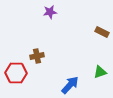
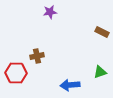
blue arrow: rotated 138 degrees counterclockwise
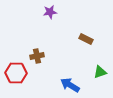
brown rectangle: moved 16 px left, 7 px down
blue arrow: rotated 36 degrees clockwise
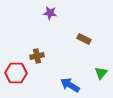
purple star: moved 1 px down; rotated 16 degrees clockwise
brown rectangle: moved 2 px left
green triangle: moved 1 px right, 1 px down; rotated 32 degrees counterclockwise
